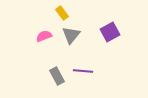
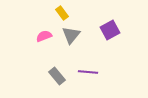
purple square: moved 2 px up
purple line: moved 5 px right, 1 px down
gray rectangle: rotated 12 degrees counterclockwise
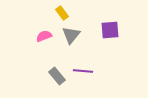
purple square: rotated 24 degrees clockwise
purple line: moved 5 px left, 1 px up
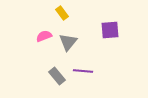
gray triangle: moved 3 px left, 7 px down
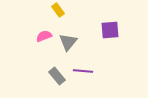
yellow rectangle: moved 4 px left, 3 px up
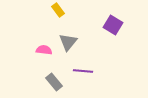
purple square: moved 3 px right, 5 px up; rotated 36 degrees clockwise
pink semicircle: moved 14 px down; rotated 28 degrees clockwise
gray rectangle: moved 3 px left, 6 px down
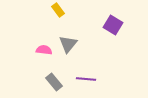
gray triangle: moved 2 px down
purple line: moved 3 px right, 8 px down
